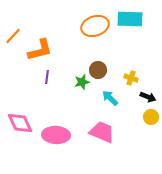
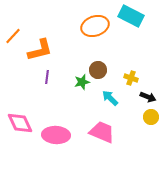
cyan rectangle: moved 1 px right, 3 px up; rotated 25 degrees clockwise
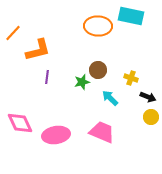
cyan rectangle: rotated 15 degrees counterclockwise
orange ellipse: moved 3 px right; rotated 20 degrees clockwise
orange line: moved 3 px up
orange L-shape: moved 2 px left
pink ellipse: rotated 12 degrees counterclockwise
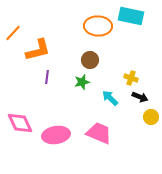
brown circle: moved 8 px left, 10 px up
black arrow: moved 8 px left
pink trapezoid: moved 3 px left, 1 px down
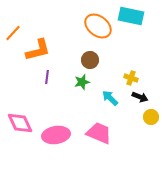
orange ellipse: rotated 36 degrees clockwise
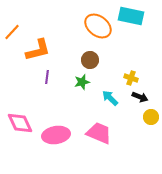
orange line: moved 1 px left, 1 px up
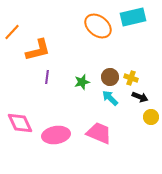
cyan rectangle: moved 2 px right, 1 px down; rotated 25 degrees counterclockwise
brown circle: moved 20 px right, 17 px down
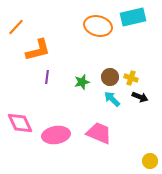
orange ellipse: rotated 24 degrees counterclockwise
orange line: moved 4 px right, 5 px up
cyan arrow: moved 2 px right, 1 px down
yellow circle: moved 1 px left, 44 px down
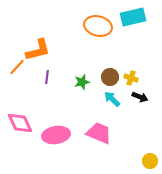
orange line: moved 1 px right, 40 px down
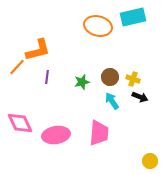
yellow cross: moved 2 px right, 1 px down
cyan arrow: moved 2 px down; rotated 12 degrees clockwise
pink trapezoid: rotated 72 degrees clockwise
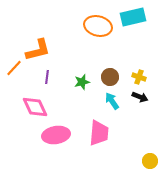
orange line: moved 3 px left, 1 px down
yellow cross: moved 6 px right, 2 px up
pink diamond: moved 15 px right, 16 px up
